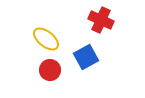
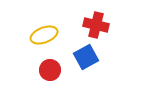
red cross: moved 5 px left, 5 px down; rotated 10 degrees counterclockwise
yellow ellipse: moved 2 px left, 4 px up; rotated 60 degrees counterclockwise
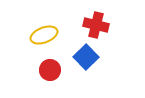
blue square: rotated 15 degrees counterclockwise
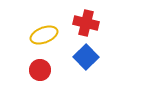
red cross: moved 10 px left, 2 px up
red circle: moved 10 px left
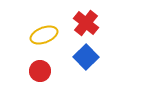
red cross: rotated 25 degrees clockwise
red circle: moved 1 px down
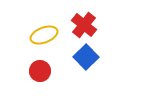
red cross: moved 2 px left, 2 px down
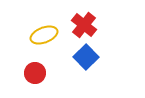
red circle: moved 5 px left, 2 px down
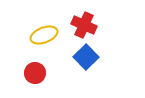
red cross: rotated 15 degrees counterclockwise
